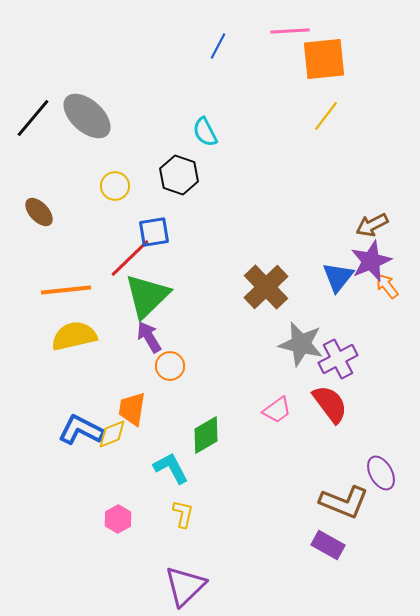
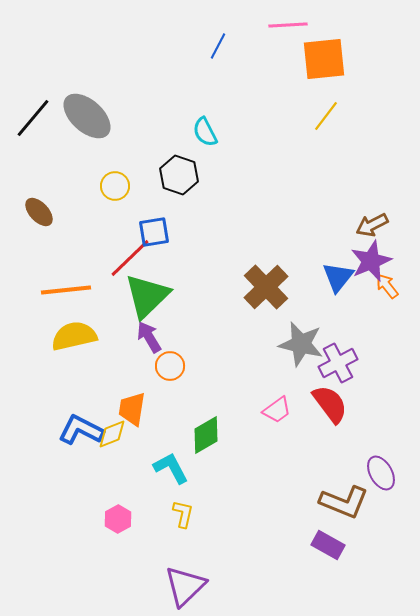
pink line: moved 2 px left, 6 px up
purple cross: moved 4 px down
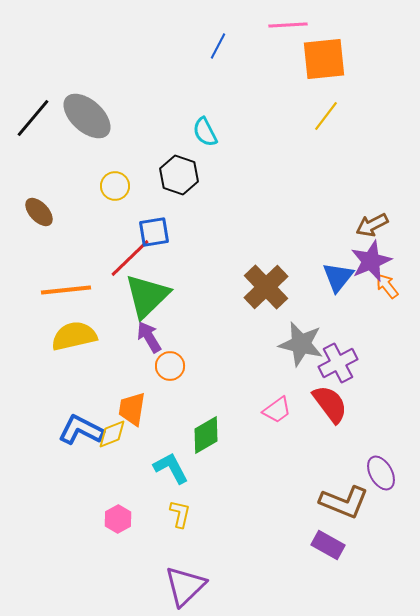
yellow L-shape: moved 3 px left
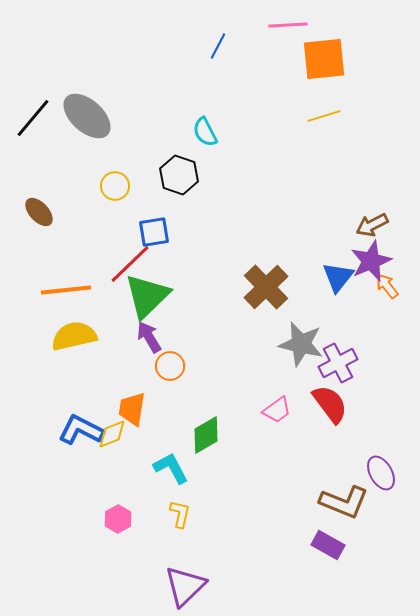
yellow line: moved 2 px left; rotated 36 degrees clockwise
red line: moved 6 px down
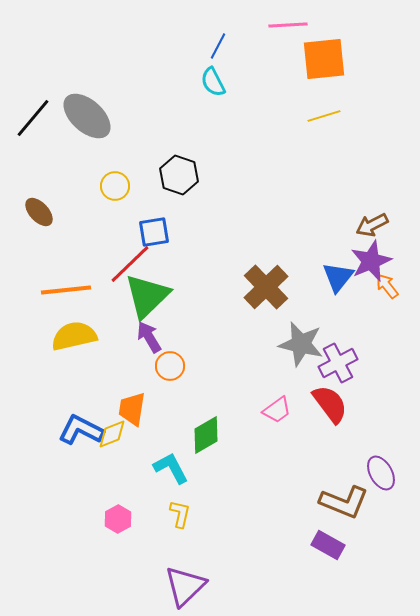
cyan semicircle: moved 8 px right, 50 px up
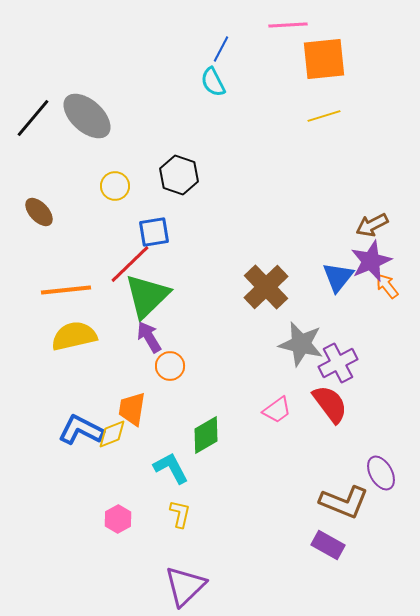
blue line: moved 3 px right, 3 px down
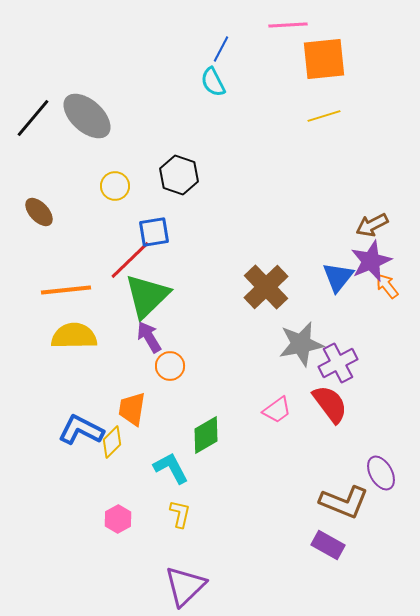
red line: moved 4 px up
yellow semicircle: rotated 12 degrees clockwise
gray star: rotated 24 degrees counterclockwise
yellow diamond: moved 8 px down; rotated 24 degrees counterclockwise
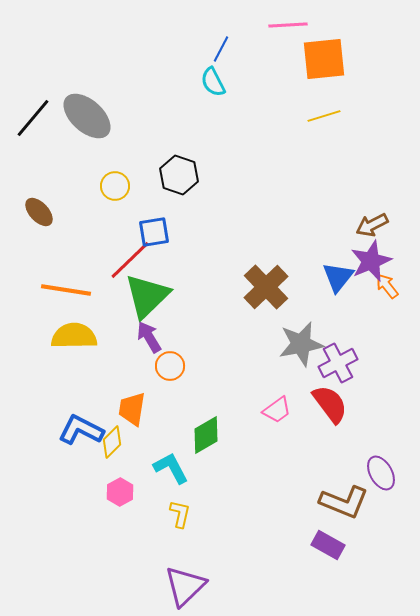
orange line: rotated 15 degrees clockwise
pink hexagon: moved 2 px right, 27 px up
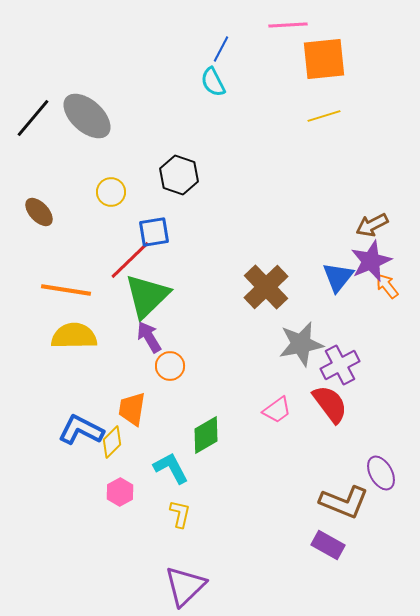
yellow circle: moved 4 px left, 6 px down
purple cross: moved 2 px right, 2 px down
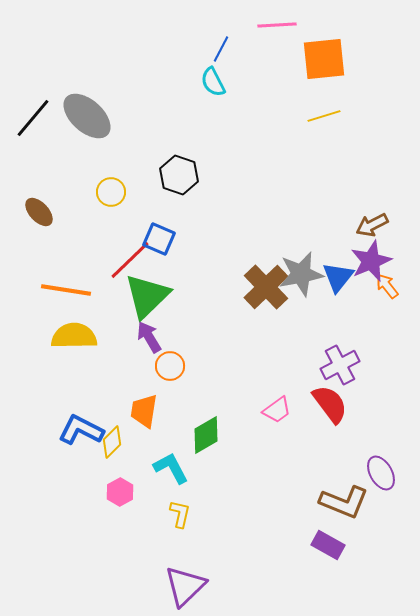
pink line: moved 11 px left
blue square: moved 5 px right, 7 px down; rotated 32 degrees clockwise
gray star: moved 70 px up
orange trapezoid: moved 12 px right, 2 px down
